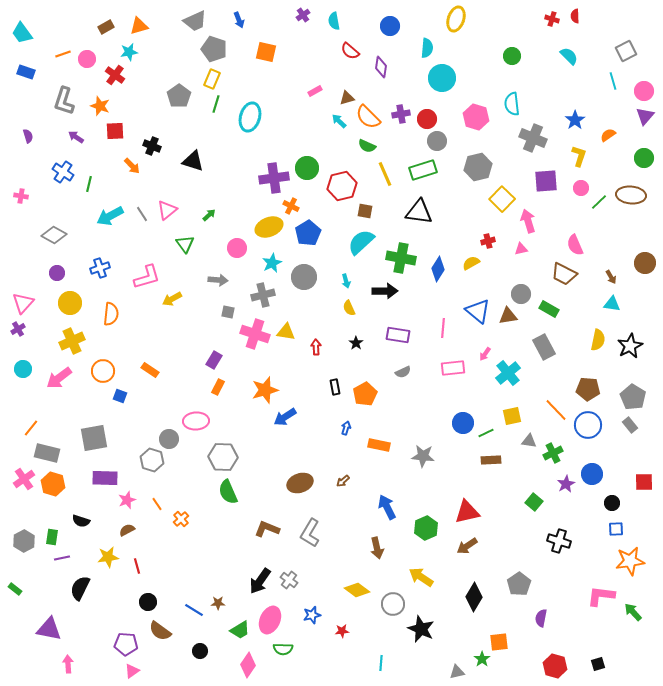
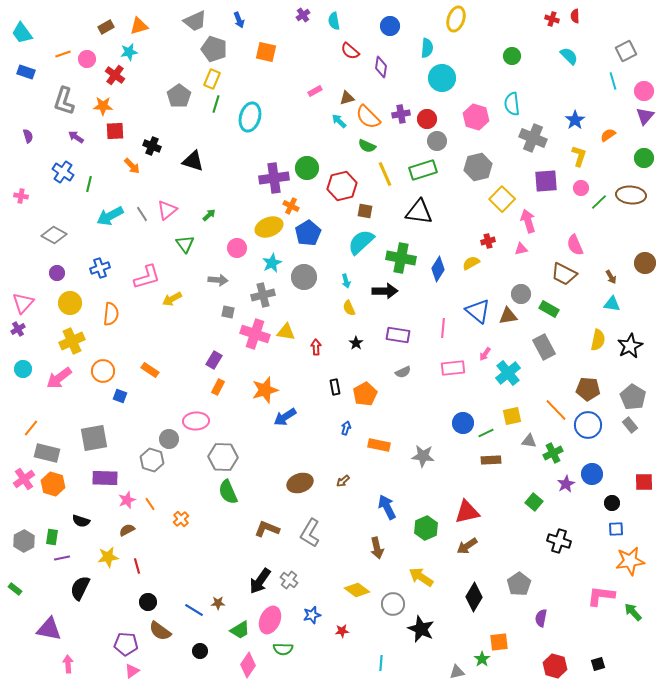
orange star at (100, 106): moved 3 px right; rotated 18 degrees counterclockwise
orange line at (157, 504): moved 7 px left
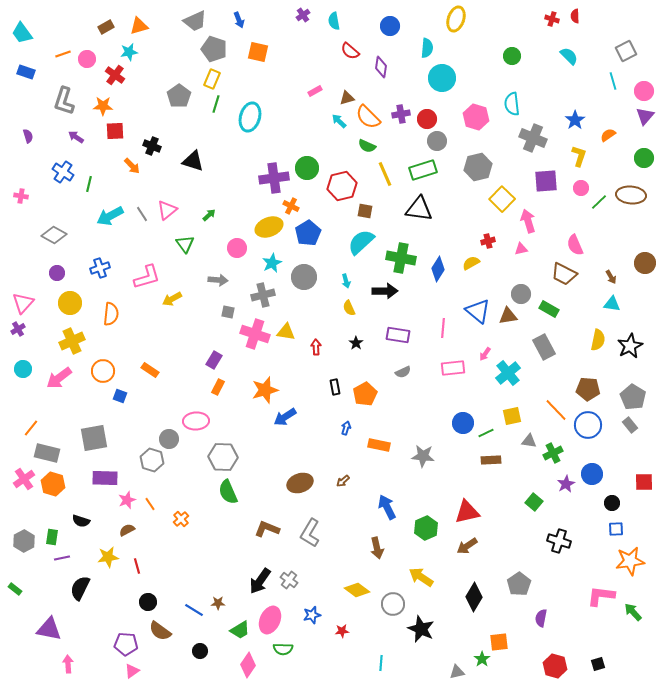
orange square at (266, 52): moved 8 px left
black triangle at (419, 212): moved 3 px up
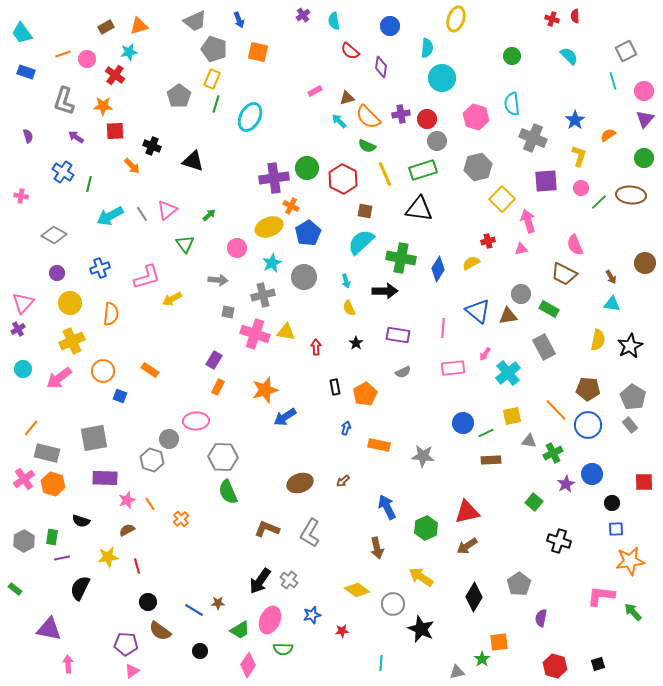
purple triangle at (645, 116): moved 3 px down
cyan ellipse at (250, 117): rotated 12 degrees clockwise
red hexagon at (342, 186): moved 1 px right, 7 px up; rotated 20 degrees counterclockwise
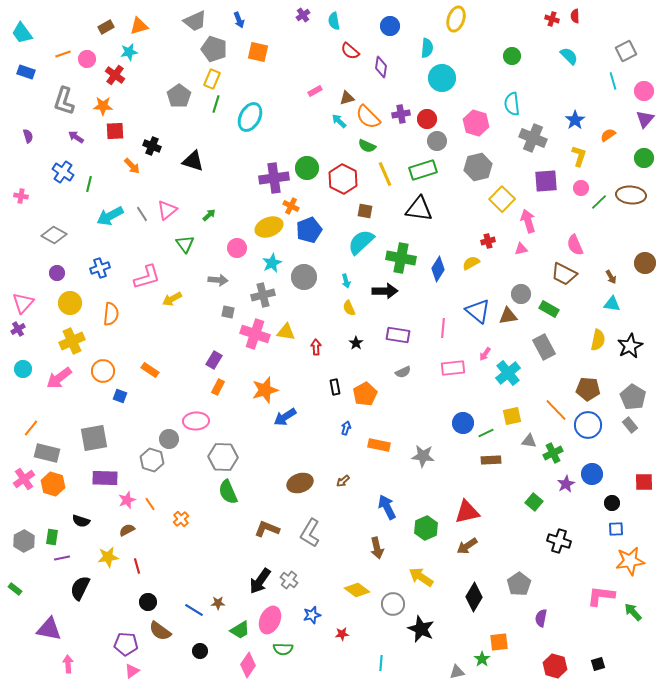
pink hexagon at (476, 117): moved 6 px down
blue pentagon at (308, 233): moved 1 px right, 3 px up; rotated 10 degrees clockwise
red star at (342, 631): moved 3 px down
